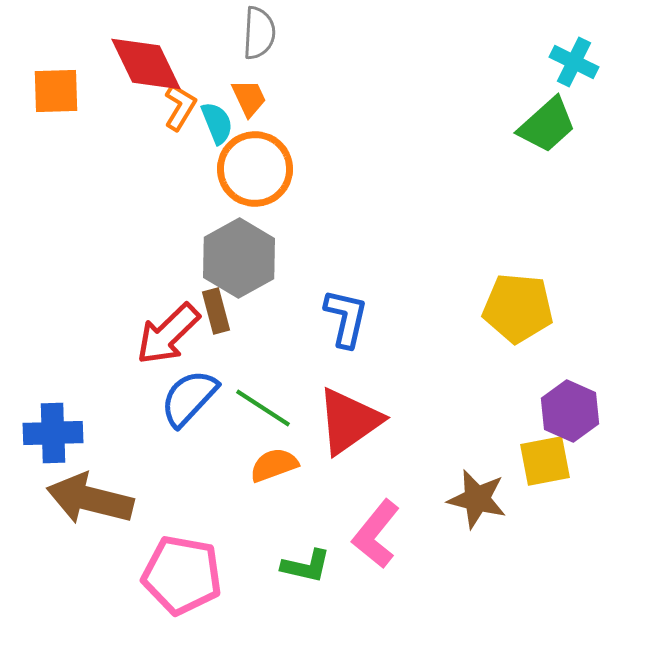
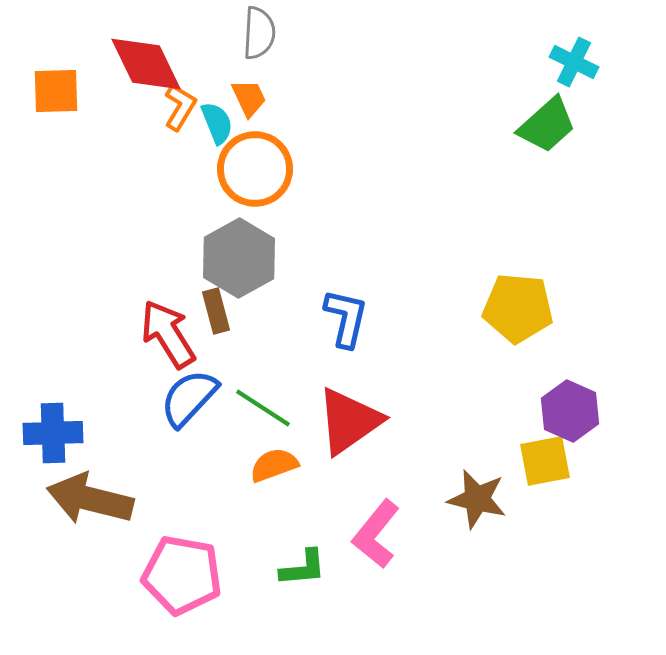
red arrow: rotated 102 degrees clockwise
green L-shape: moved 3 px left, 2 px down; rotated 18 degrees counterclockwise
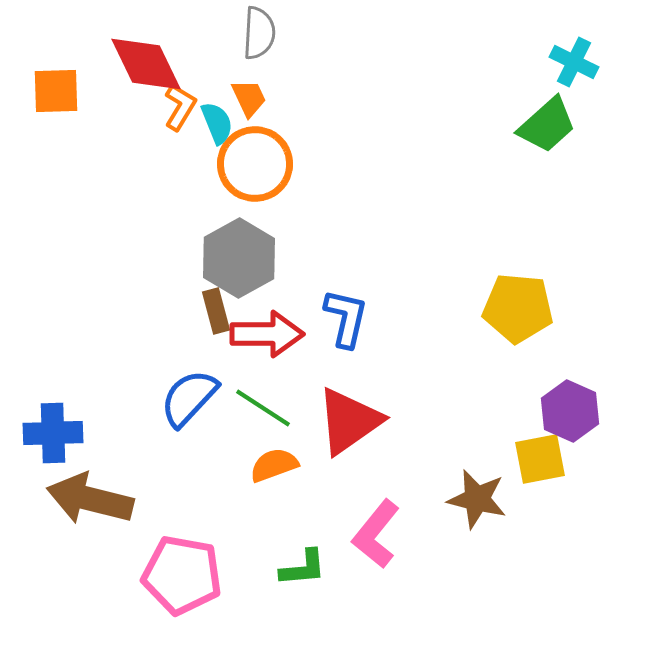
orange circle: moved 5 px up
red arrow: moved 99 px right; rotated 122 degrees clockwise
yellow square: moved 5 px left, 2 px up
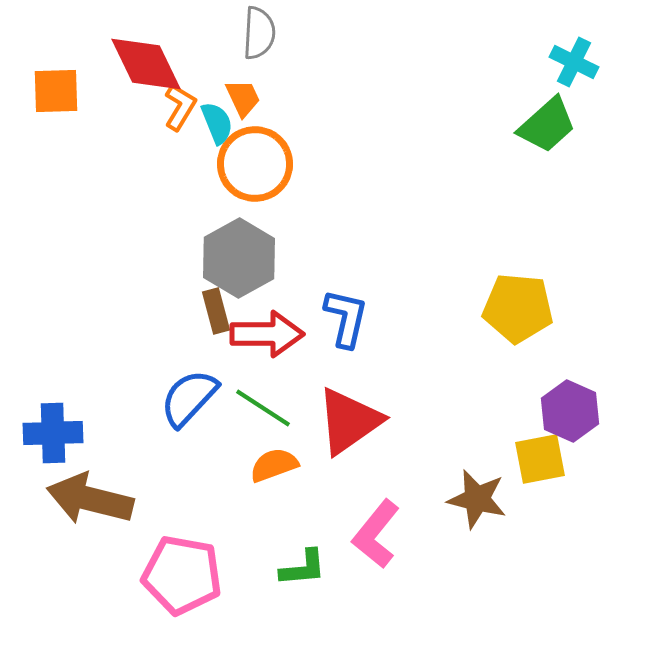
orange trapezoid: moved 6 px left
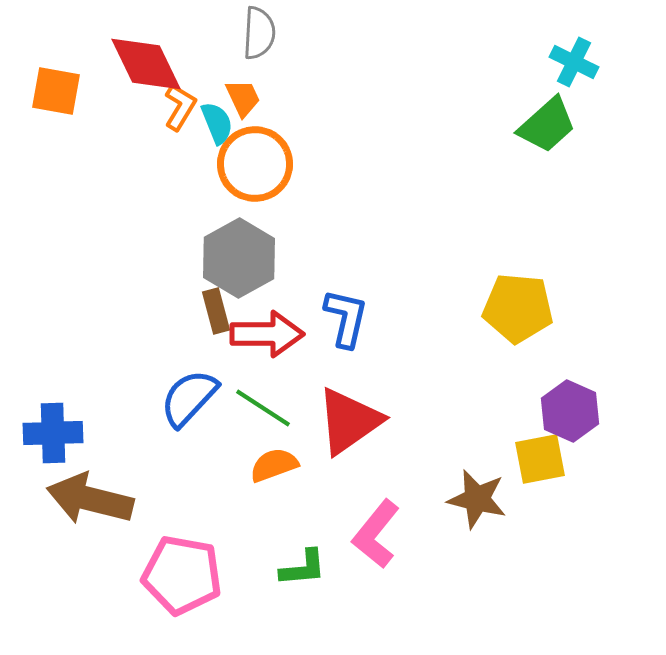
orange square: rotated 12 degrees clockwise
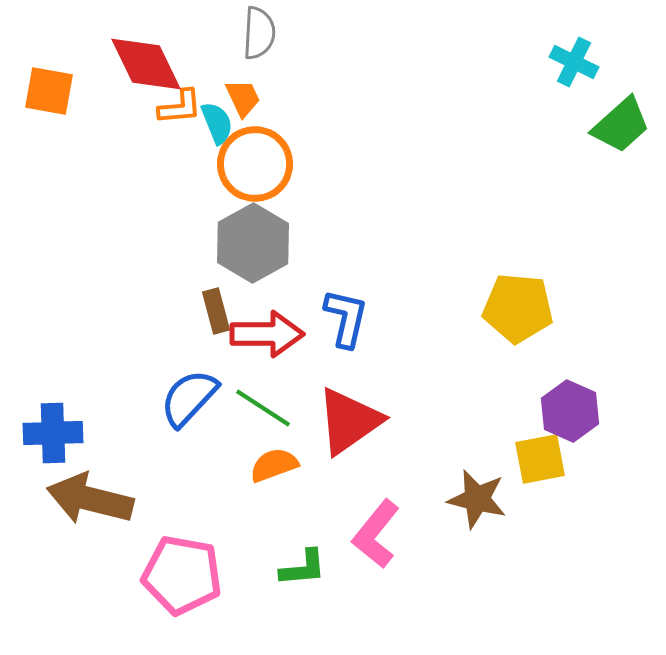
orange square: moved 7 px left
orange L-shape: rotated 54 degrees clockwise
green trapezoid: moved 74 px right
gray hexagon: moved 14 px right, 15 px up
